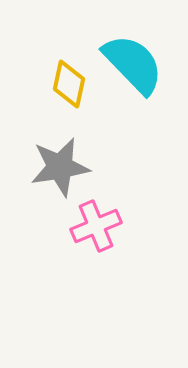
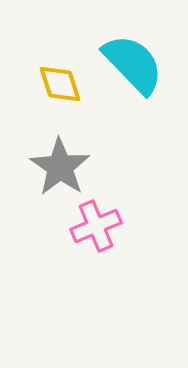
yellow diamond: moved 9 px left; rotated 30 degrees counterclockwise
gray star: rotated 28 degrees counterclockwise
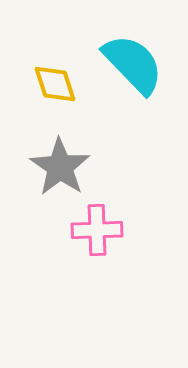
yellow diamond: moved 5 px left
pink cross: moved 1 px right, 4 px down; rotated 21 degrees clockwise
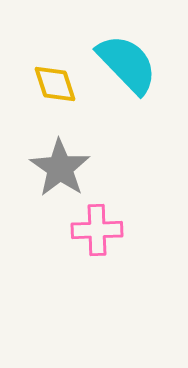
cyan semicircle: moved 6 px left
gray star: moved 1 px down
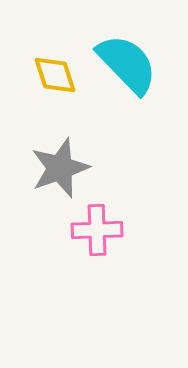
yellow diamond: moved 9 px up
gray star: rotated 18 degrees clockwise
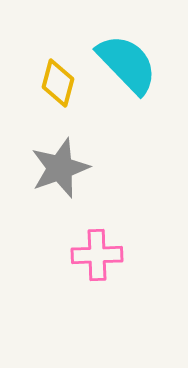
yellow diamond: moved 3 px right, 8 px down; rotated 33 degrees clockwise
pink cross: moved 25 px down
